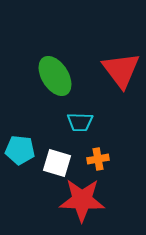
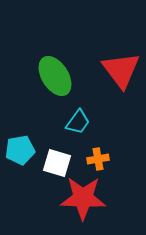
cyan trapezoid: moved 2 px left; rotated 56 degrees counterclockwise
cyan pentagon: rotated 16 degrees counterclockwise
red star: moved 1 px right, 2 px up
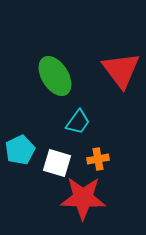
cyan pentagon: rotated 16 degrees counterclockwise
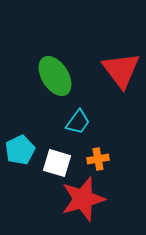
red star: moved 1 px down; rotated 18 degrees counterclockwise
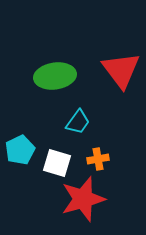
green ellipse: rotated 66 degrees counterclockwise
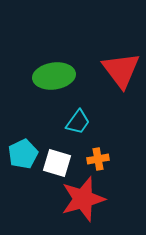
green ellipse: moved 1 px left
cyan pentagon: moved 3 px right, 4 px down
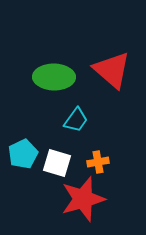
red triangle: moved 9 px left; rotated 12 degrees counterclockwise
green ellipse: moved 1 px down; rotated 9 degrees clockwise
cyan trapezoid: moved 2 px left, 2 px up
orange cross: moved 3 px down
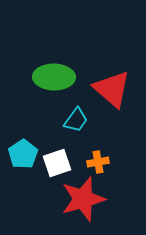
red triangle: moved 19 px down
cyan pentagon: rotated 8 degrees counterclockwise
white square: rotated 36 degrees counterclockwise
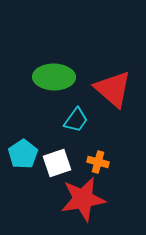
red triangle: moved 1 px right
orange cross: rotated 25 degrees clockwise
red star: rotated 6 degrees clockwise
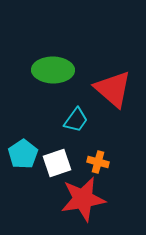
green ellipse: moved 1 px left, 7 px up
